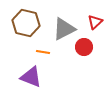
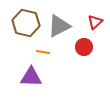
gray triangle: moved 5 px left, 3 px up
purple triangle: rotated 20 degrees counterclockwise
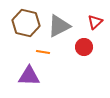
purple triangle: moved 2 px left, 1 px up
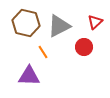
orange line: rotated 48 degrees clockwise
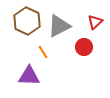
brown hexagon: moved 1 px right, 2 px up; rotated 12 degrees clockwise
